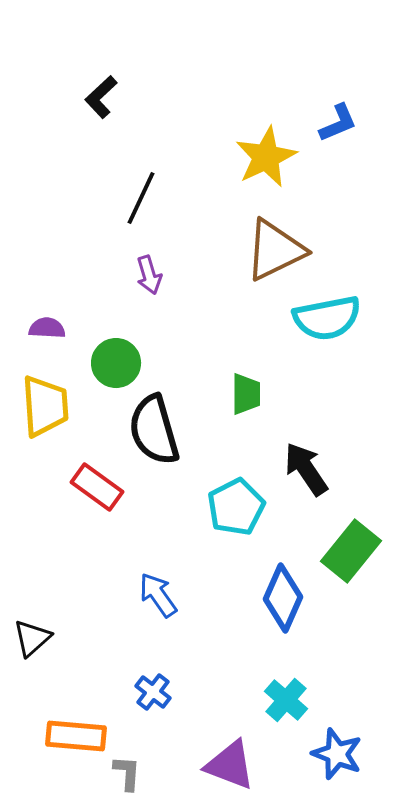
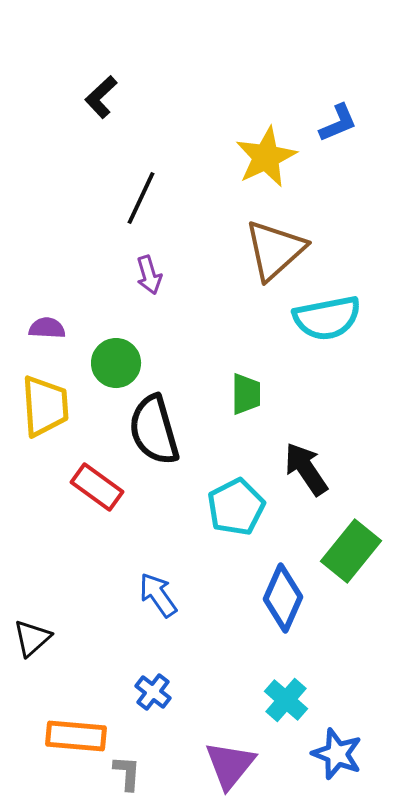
brown triangle: rotated 16 degrees counterclockwise
purple triangle: rotated 48 degrees clockwise
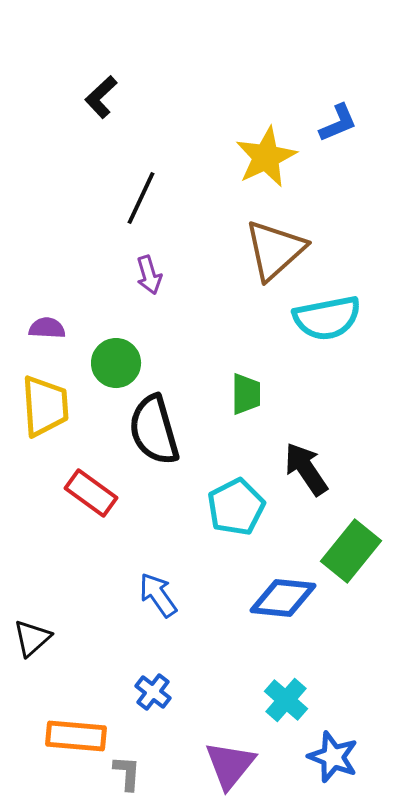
red rectangle: moved 6 px left, 6 px down
blue diamond: rotated 72 degrees clockwise
blue star: moved 4 px left, 3 px down
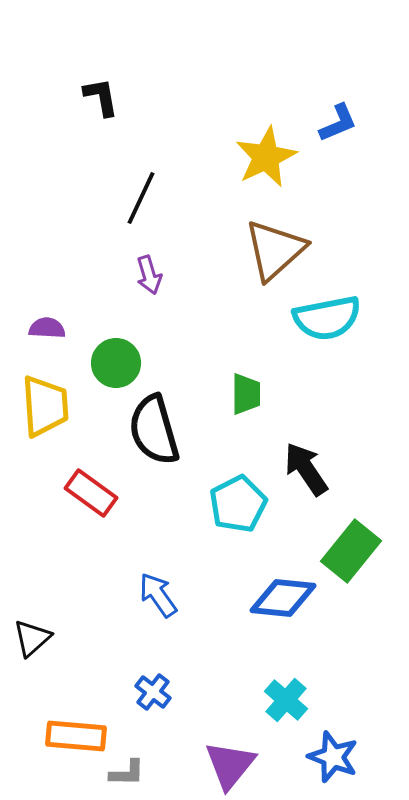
black L-shape: rotated 123 degrees clockwise
cyan pentagon: moved 2 px right, 3 px up
gray L-shape: rotated 87 degrees clockwise
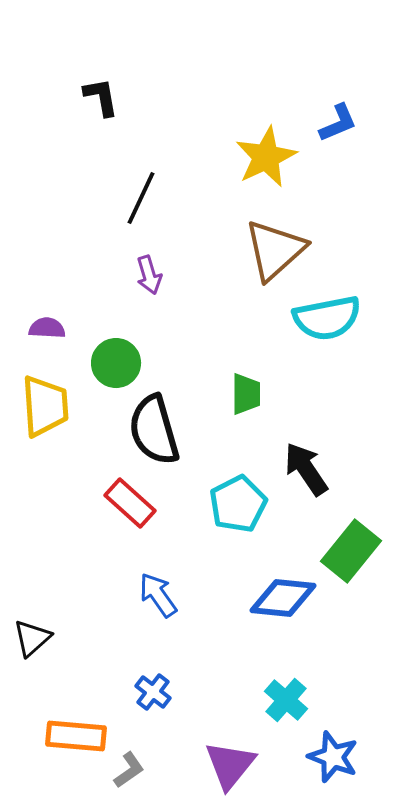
red rectangle: moved 39 px right, 10 px down; rotated 6 degrees clockwise
gray L-shape: moved 2 px right, 3 px up; rotated 36 degrees counterclockwise
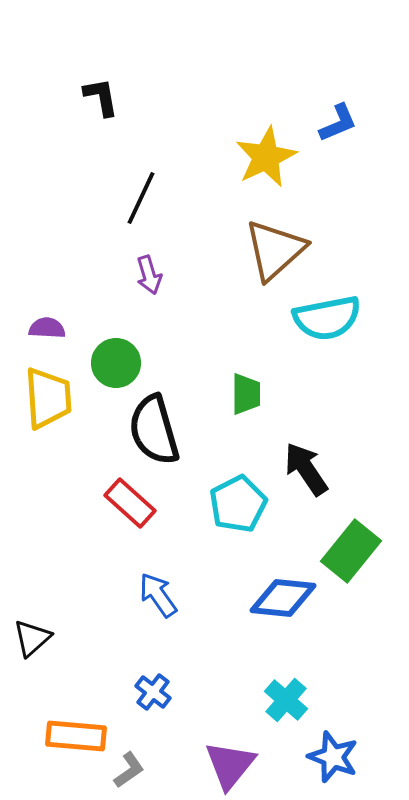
yellow trapezoid: moved 3 px right, 8 px up
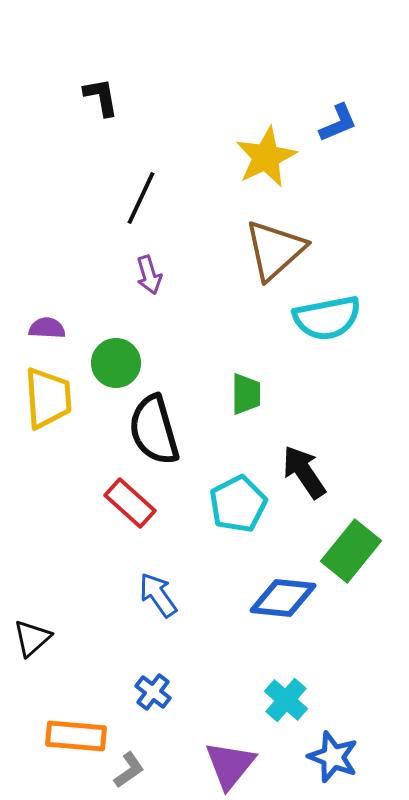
black arrow: moved 2 px left, 3 px down
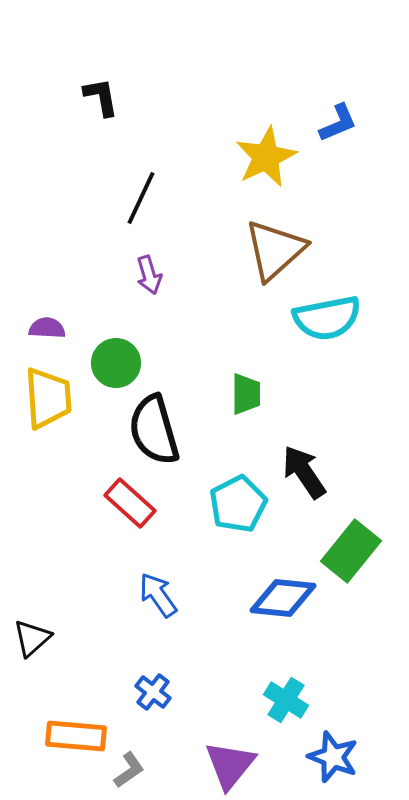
cyan cross: rotated 9 degrees counterclockwise
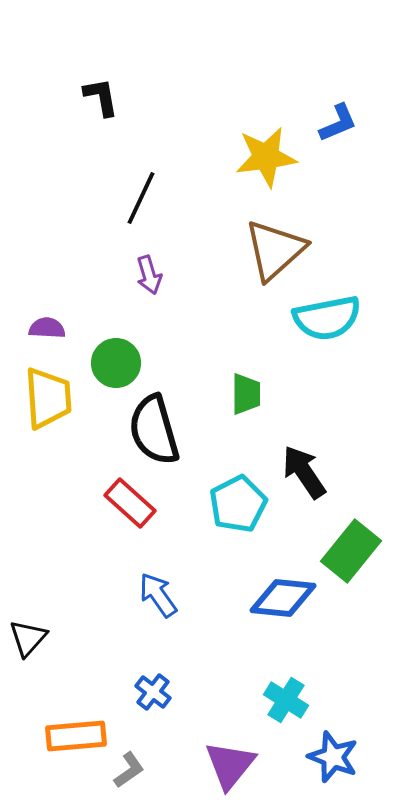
yellow star: rotated 18 degrees clockwise
black triangle: moved 4 px left; rotated 6 degrees counterclockwise
orange rectangle: rotated 10 degrees counterclockwise
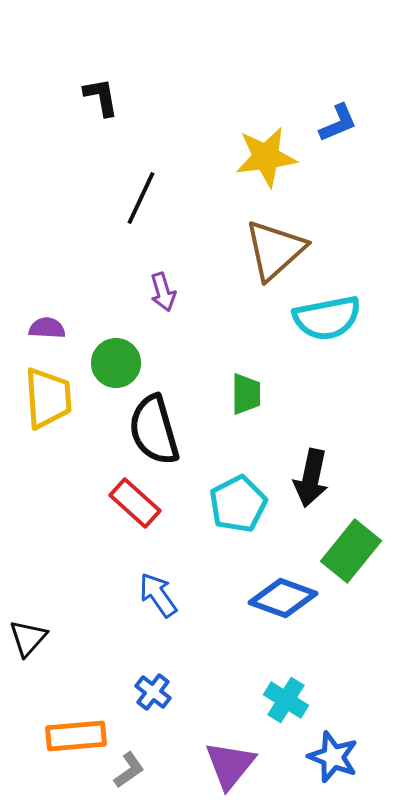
purple arrow: moved 14 px right, 17 px down
black arrow: moved 7 px right, 6 px down; rotated 134 degrees counterclockwise
red rectangle: moved 5 px right
blue diamond: rotated 14 degrees clockwise
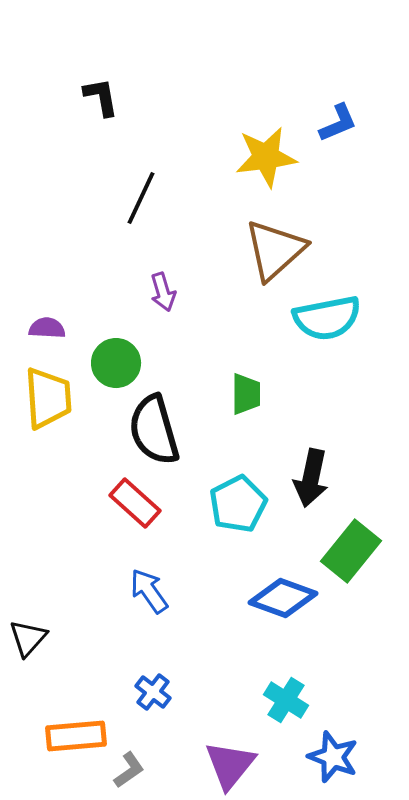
blue arrow: moved 9 px left, 4 px up
